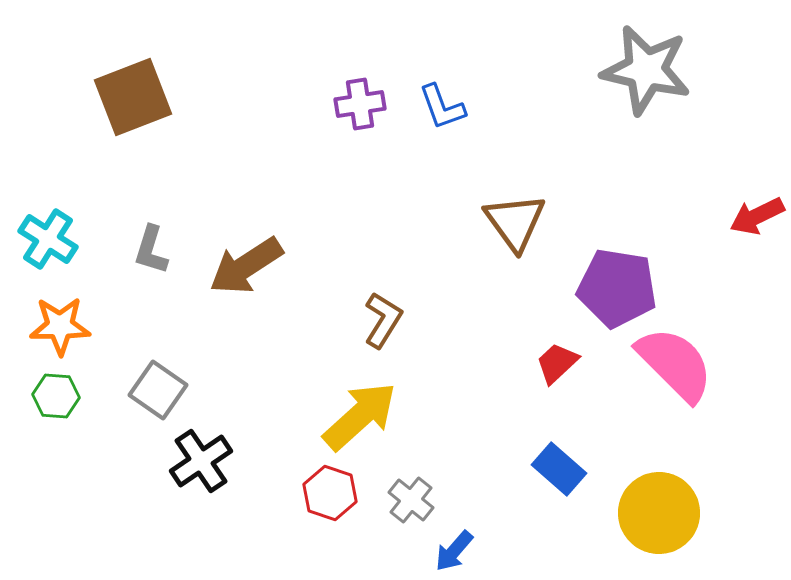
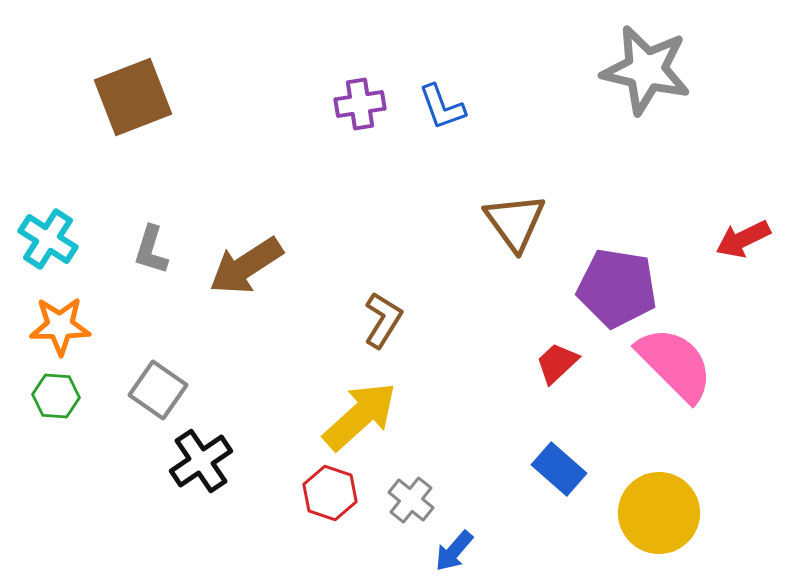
red arrow: moved 14 px left, 23 px down
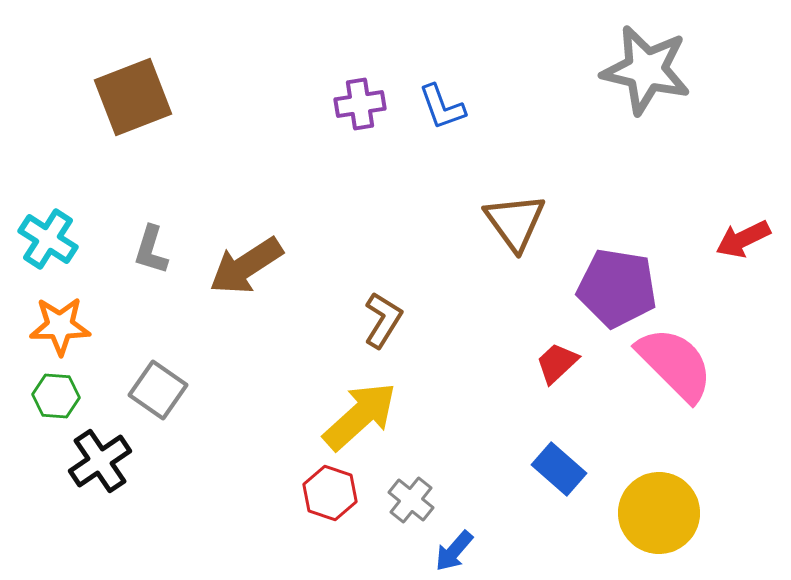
black cross: moved 101 px left
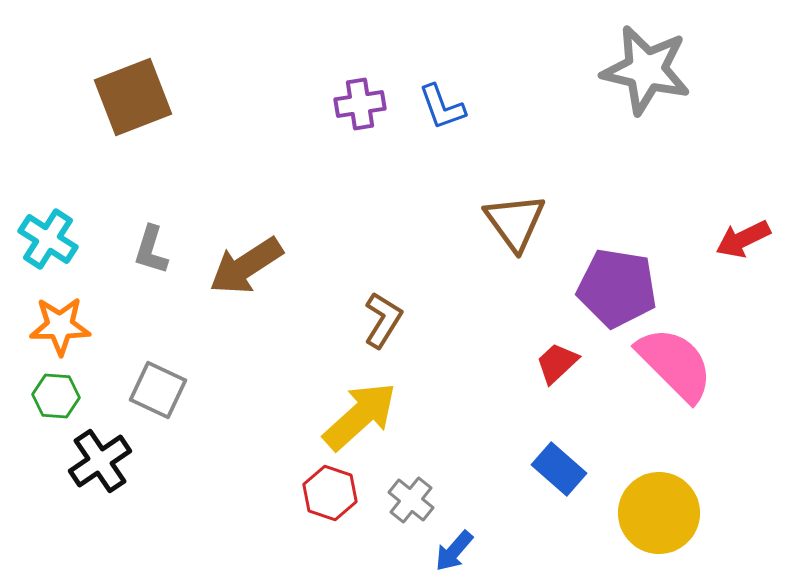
gray square: rotated 10 degrees counterclockwise
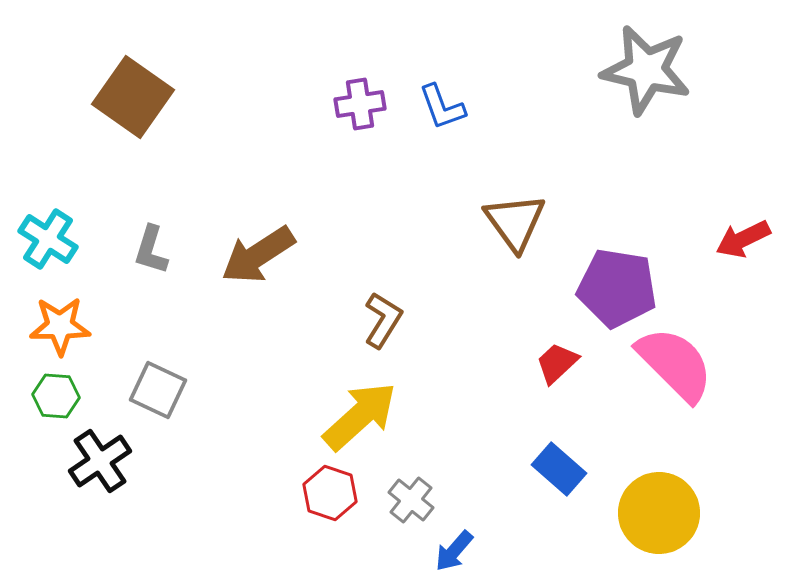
brown square: rotated 34 degrees counterclockwise
brown arrow: moved 12 px right, 11 px up
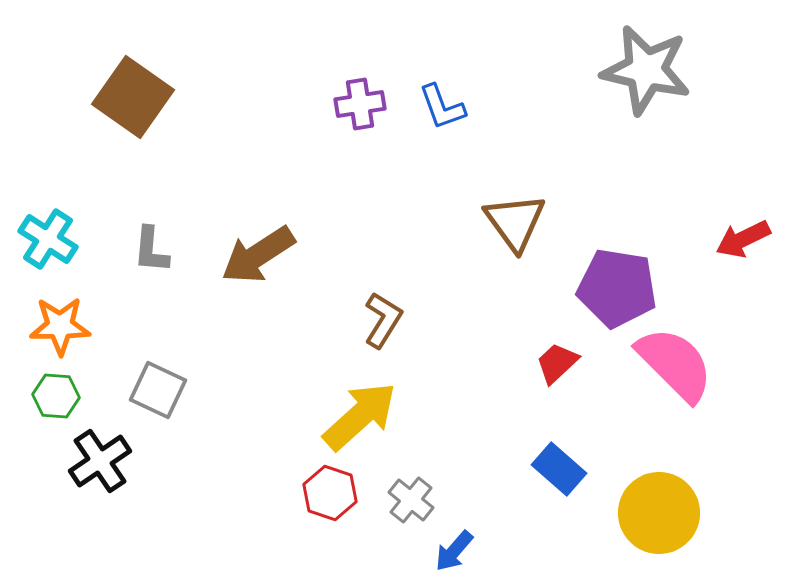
gray L-shape: rotated 12 degrees counterclockwise
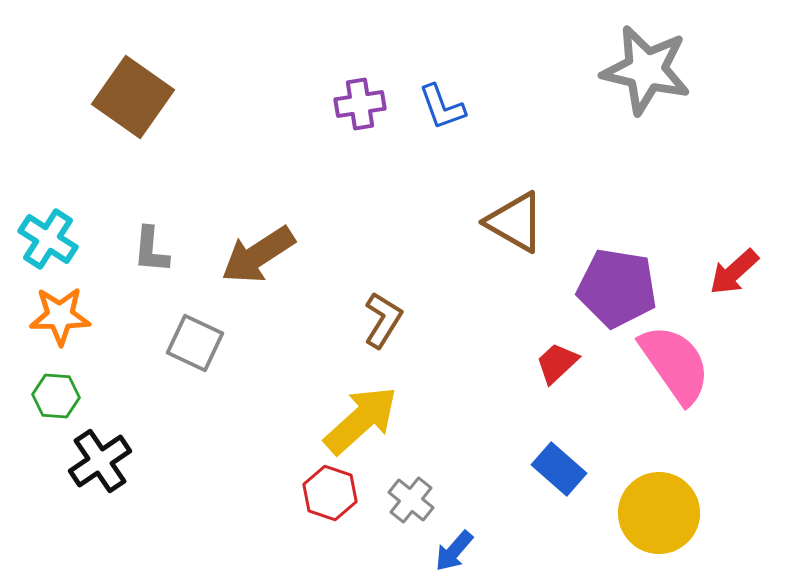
brown triangle: rotated 24 degrees counterclockwise
red arrow: moved 9 px left, 33 px down; rotated 16 degrees counterclockwise
orange star: moved 10 px up
pink semicircle: rotated 10 degrees clockwise
gray square: moved 37 px right, 47 px up
yellow arrow: moved 1 px right, 4 px down
